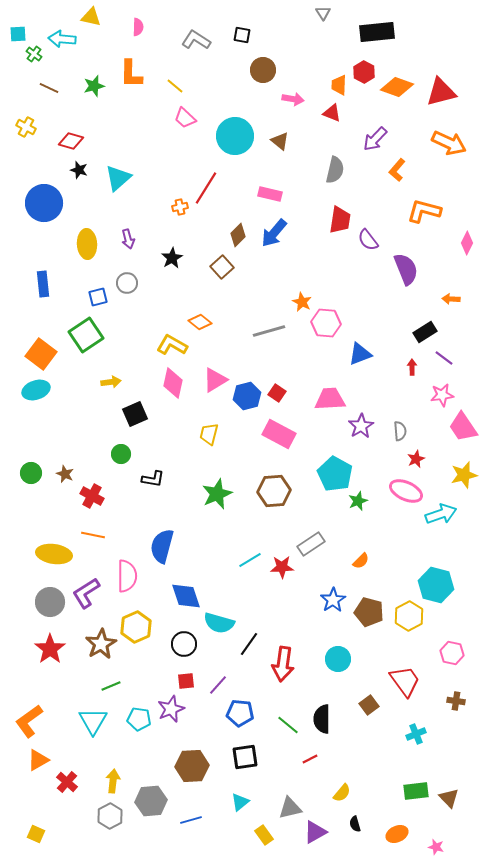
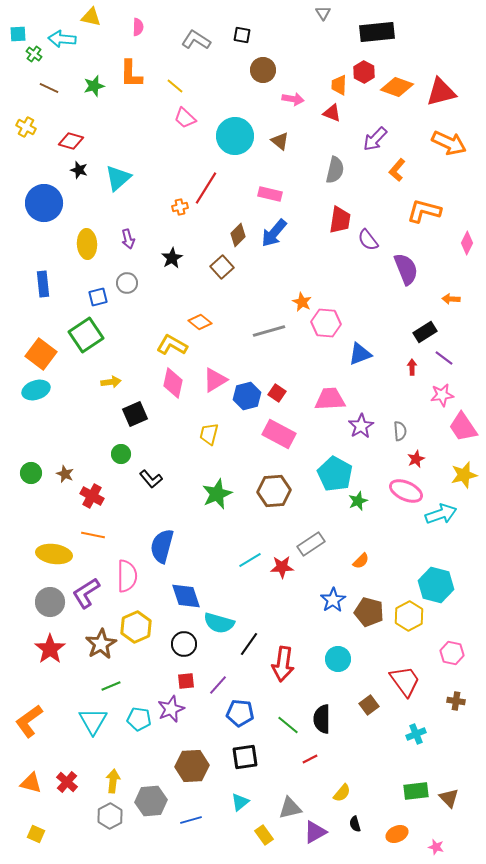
black L-shape at (153, 479): moved 2 px left; rotated 40 degrees clockwise
orange triangle at (38, 760): moved 7 px left, 23 px down; rotated 45 degrees clockwise
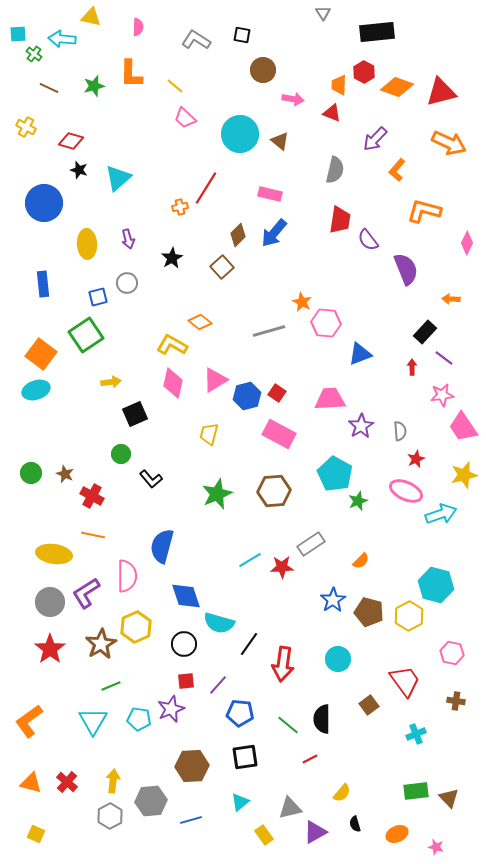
cyan circle at (235, 136): moved 5 px right, 2 px up
black rectangle at (425, 332): rotated 15 degrees counterclockwise
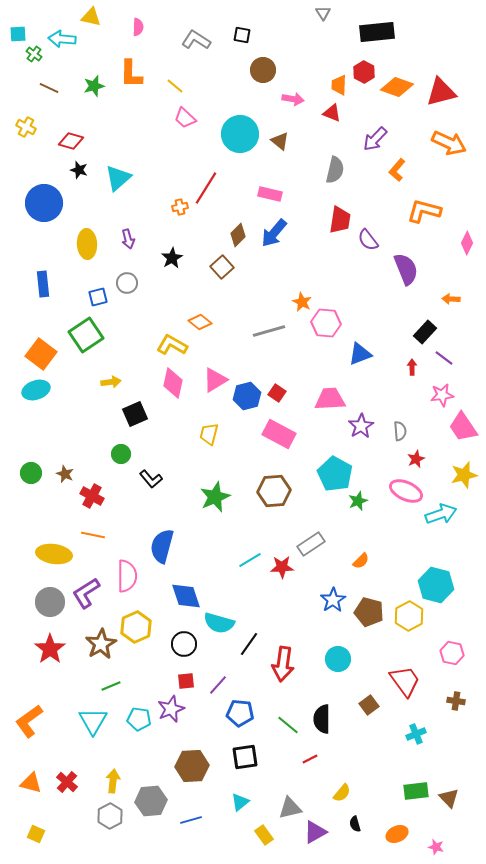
green star at (217, 494): moved 2 px left, 3 px down
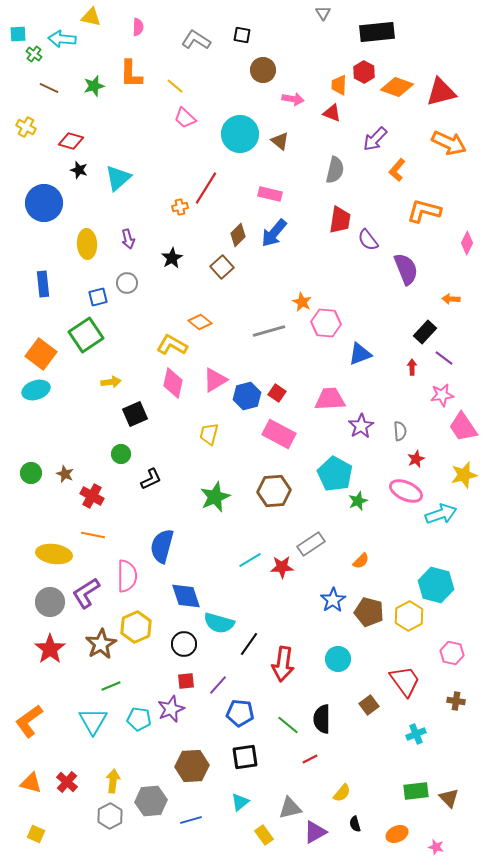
black L-shape at (151, 479): rotated 75 degrees counterclockwise
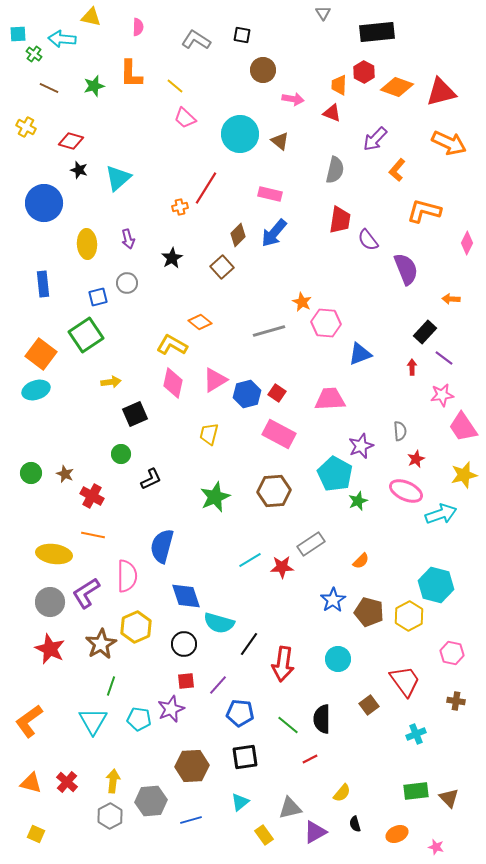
blue hexagon at (247, 396): moved 2 px up
purple star at (361, 426): moved 20 px down; rotated 10 degrees clockwise
red star at (50, 649): rotated 12 degrees counterclockwise
green line at (111, 686): rotated 48 degrees counterclockwise
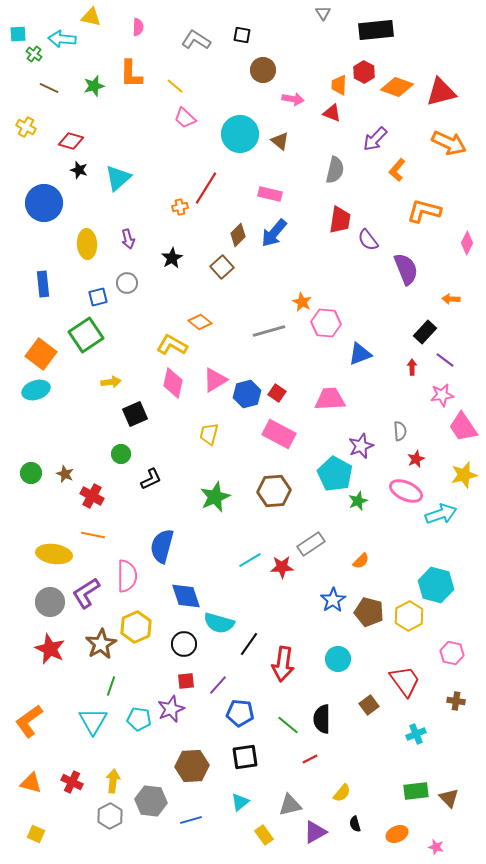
black rectangle at (377, 32): moved 1 px left, 2 px up
purple line at (444, 358): moved 1 px right, 2 px down
red cross at (67, 782): moved 5 px right; rotated 15 degrees counterclockwise
gray hexagon at (151, 801): rotated 12 degrees clockwise
gray triangle at (290, 808): moved 3 px up
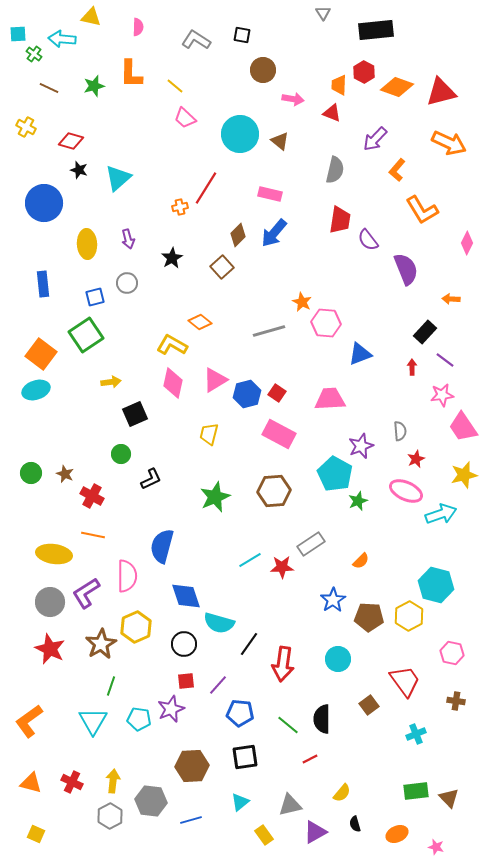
orange L-shape at (424, 211): moved 2 px left, 1 px up; rotated 136 degrees counterclockwise
blue square at (98, 297): moved 3 px left
brown pentagon at (369, 612): moved 5 px down; rotated 12 degrees counterclockwise
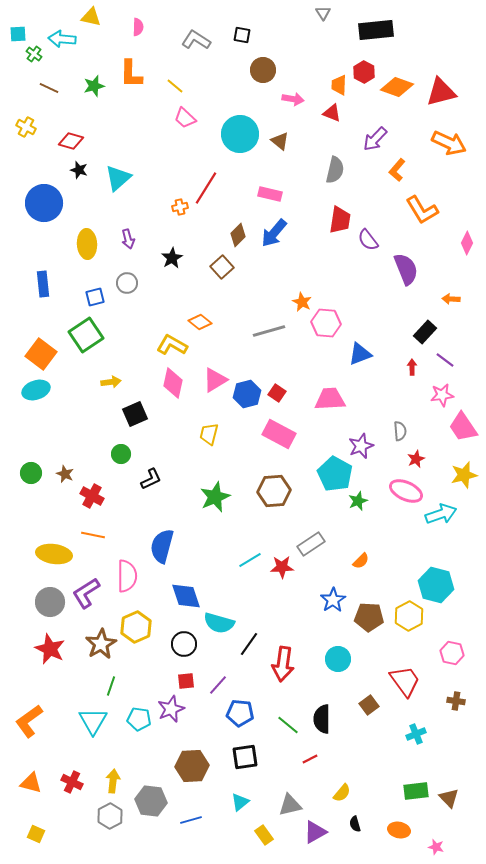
orange ellipse at (397, 834): moved 2 px right, 4 px up; rotated 35 degrees clockwise
